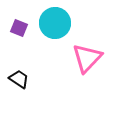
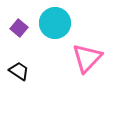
purple square: rotated 18 degrees clockwise
black trapezoid: moved 8 px up
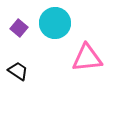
pink triangle: rotated 40 degrees clockwise
black trapezoid: moved 1 px left
